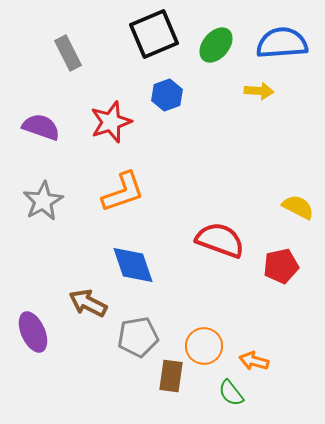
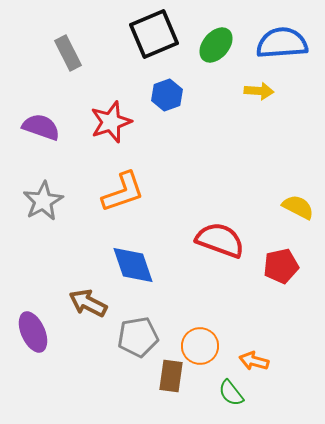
orange circle: moved 4 px left
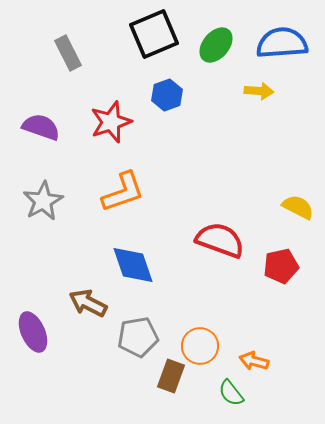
brown rectangle: rotated 12 degrees clockwise
